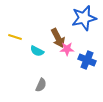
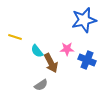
blue star: moved 2 px down
brown arrow: moved 7 px left, 25 px down
cyan semicircle: rotated 24 degrees clockwise
gray semicircle: rotated 32 degrees clockwise
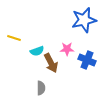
yellow line: moved 1 px left, 1 px down
cyan semicircle: rotated 72 degrees counterclockwise
gray semicircle: moved 3 px down; rotated 56 degrees counterclockwise
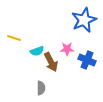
blue star: rotated 10 degrees counterclockwise
brown arrow: moved 1 px up
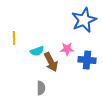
yellow line: rotated 72 degrees clockwise
blue cross: rotated 18 degrees counterclockwise
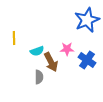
blue star: moved 3 px right
blue cross: rotated 30 degrees clockwise
gray semicircle: moved 2 px left, 11 px up
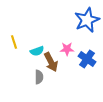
yellow line: moved 4 px down; rotated 16 degrees counterclockwise
blue cross: moved 1 px up
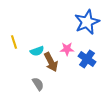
blue star: moved 2 px down
gray semicircle: moved 1 px left, 7 px down; rotated 32 degrees counterclockwise
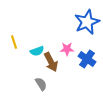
gray semicircle: moved 3 px right
